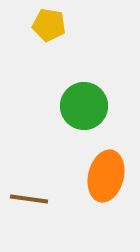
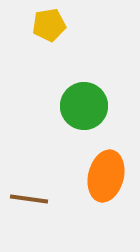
yellow pentagon: rotated 20 degrees counterclockwise
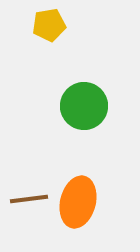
orange ellipse: moved 28 px left, 26 px down
brown line: rotated 15 degrees counterclockwise
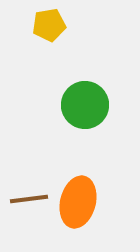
green circle: moved 1 px right, 1 px up
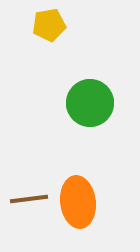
green circle: moved 5 px right, 2 px up
orange ellipse: rotated 21 degrees counterclockwise
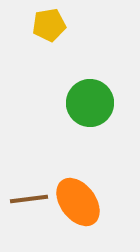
orange ellipse: rotated 30 degrees counterclockwise
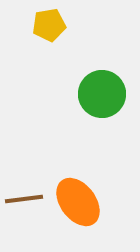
green circle: moved 12 px right, 9 px up
brown line: moved 5 px left
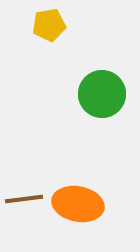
orange ellipse: moved 2 px down; rotated 42 degrees counterclockwise
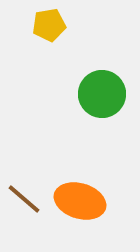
brown line: rotated 48 degrees clockwise
orange ellipse: moved 2 px right, 3 px up; rotated 6 degrees clockwise
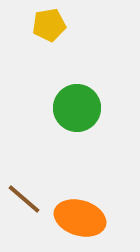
green circle: moved 25 px left, 14 px down
orange ellipse: moved 17 px down
